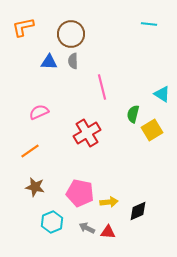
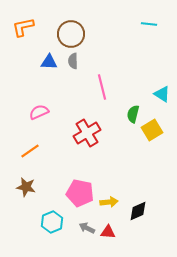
brown star: moved 9 px left
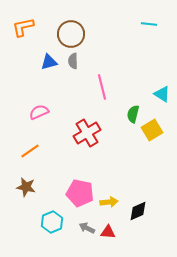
blue triangle: rotated 18 degrees counterclockwise
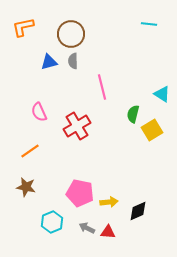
pink semicircle: rotated 90 degrees counterclockwise
red cross: moved 10 px left, 7 px up
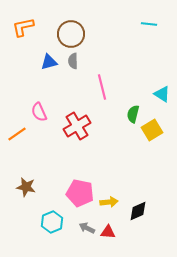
orange line: moved 13 px left, 17 px up
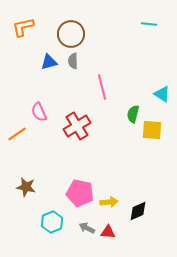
yellow square: rotated 35 degrees clockwise
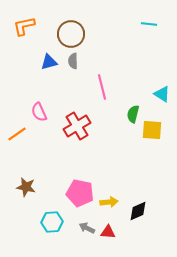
orange L-shape: moved 1 px right, 1 px up
cyan hexagon: rotated 20 degrees clockwise
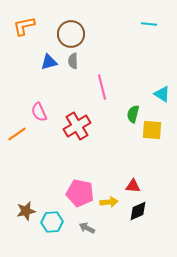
brown star: moved 24 px down; rotated 24 degrees counterclockwise
red triangle: moved 25 px right, 46 px up
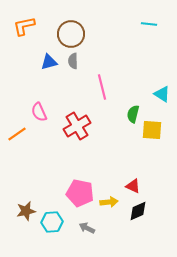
red triangle: rotated 21 degrees clockwise
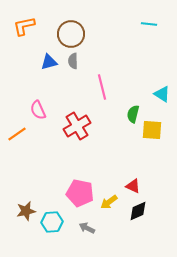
pink semicircle: moved 1 px left, 2 px up
yellow arrow: rotated 150 degrees clockwise
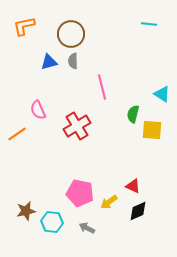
cyan hexagon: rotated 10 degrees clockwise
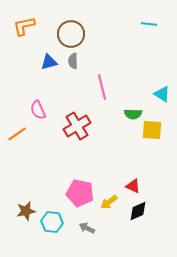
green semicircle: rotated 102 degrees counterclockwise
